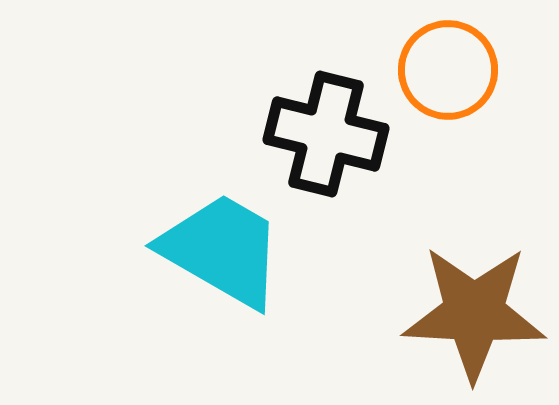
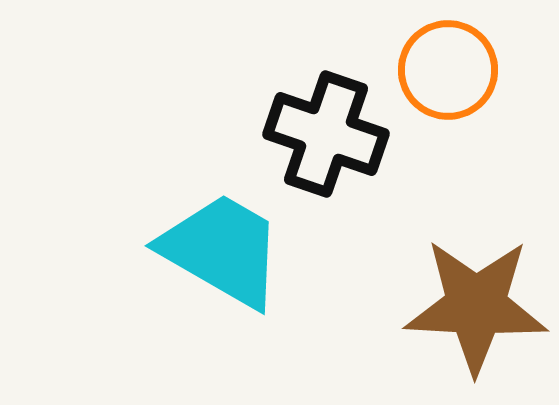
black cross: rotated 5 degrees clockwise
brown star: moved 2 px right, 7 px up
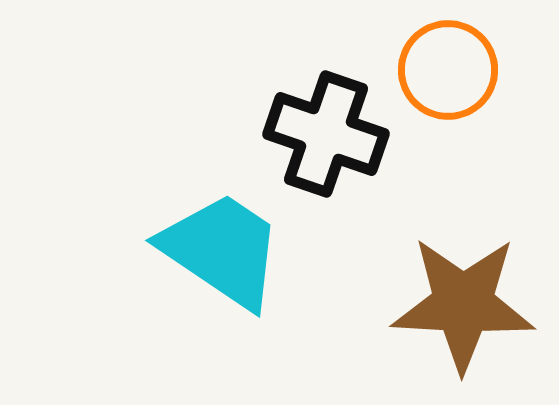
cyan trapezoid: rotated 4 degrees clockwise
brown star: moved 13 px left, 2 px up
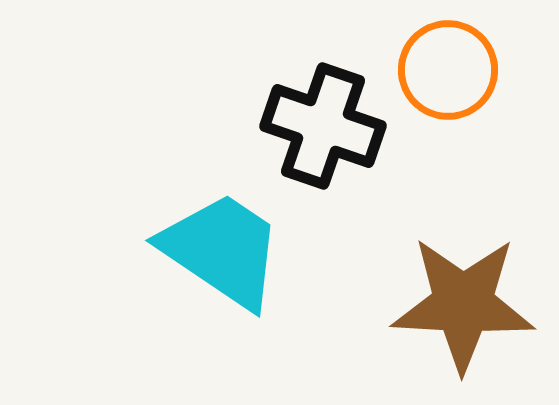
black cross: moved 3 px left, 8 px up
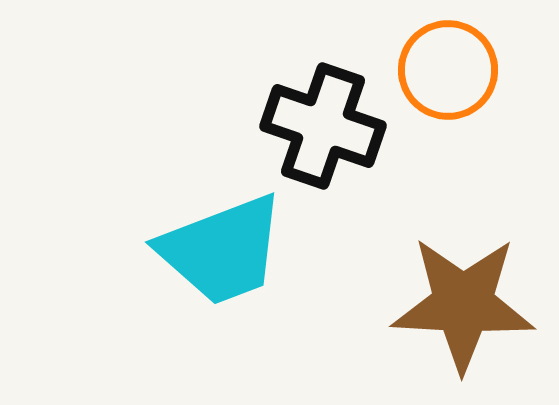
cyan trapezoid: rotated 125 degrees clockwise
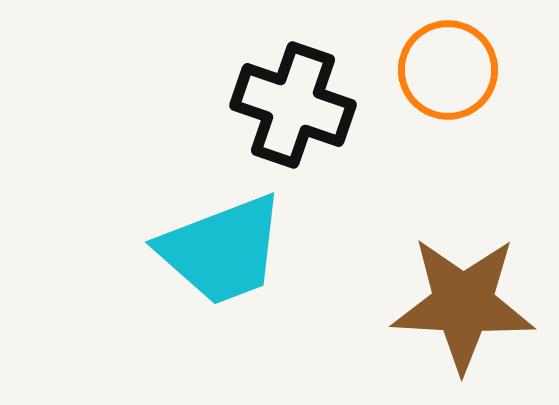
black cross: moved 30 px left, 21 px up
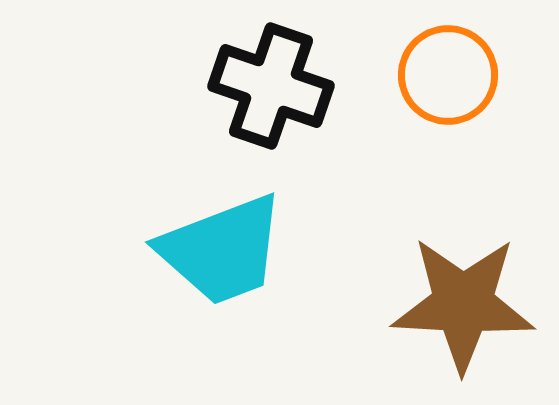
orange circle: moved 5 px down
black cross: moved 22 px left, 19 px up
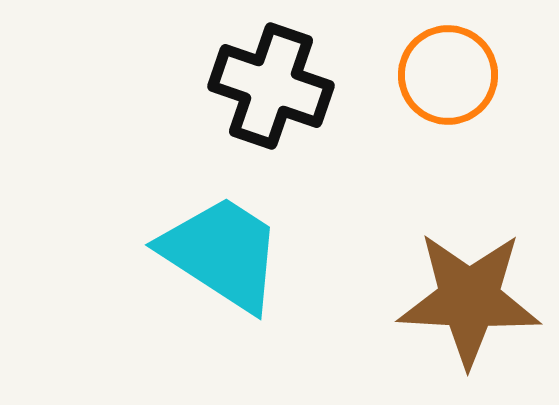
cyan trapezoid: moved 3 px down; rotated 126 degrees counterclockwise
brown star: moved 6 px right, 5 px up
